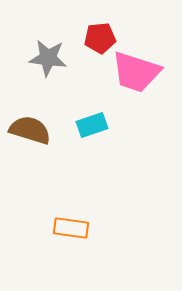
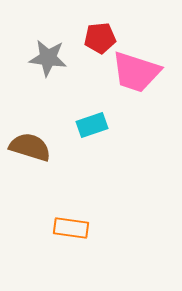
brown semicircle: moved 17 px down
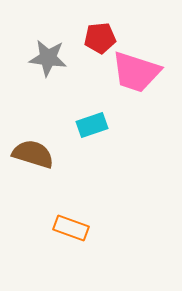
brown semicircle: moved 3 px right, 7 px down
orange rectangle: rotated 12 degrees clockwise
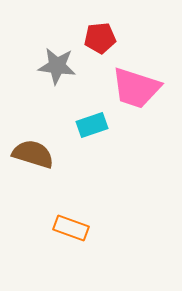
gray star: moved 9 px right, 8 px down
pink trapezoid: moved 16 px down
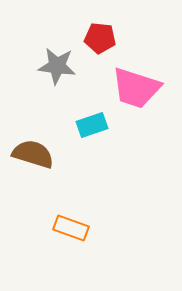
red pentagon: rotated 12 degrees clockwise
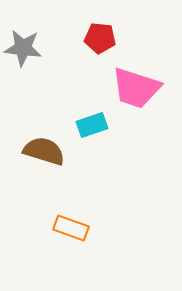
gray star: moved 34 px left, 18 px up
brown semicircle: moved 11 px right, 3 px up
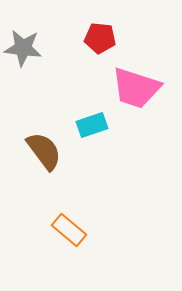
brown semicircle: rotated 36 degrees clockwise
orange rectangle: moved 2 px left, 2 px down; rotated 20 degrees clockwise
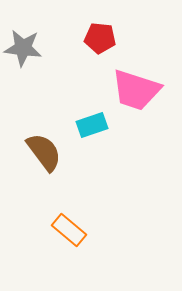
pink trapezoid: moved 2 px down
brown semicircle: moved 1 px down
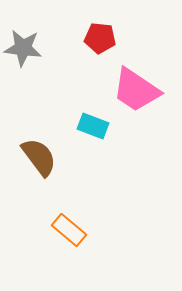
pink trapezoid: rotated 16 degrees clockwise
cyan rectangle: moved 1 px right, 1 px down; rotated 40 degrees clockwise
brown semicircle: moved 5 px left, 5 px down
